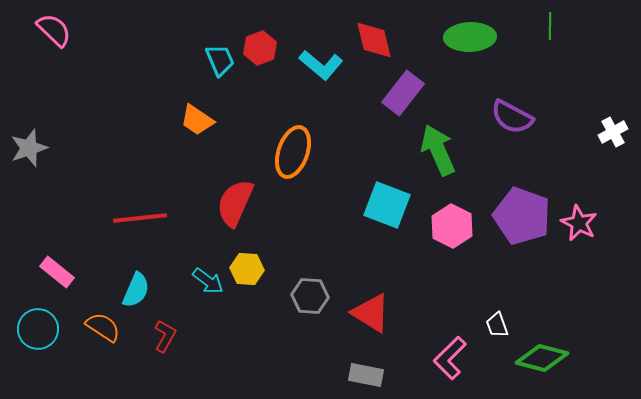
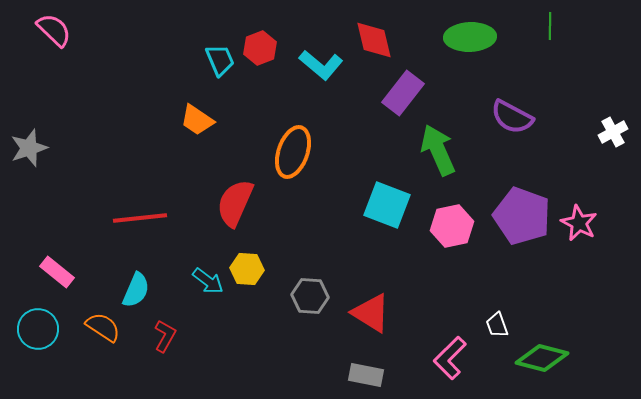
pink hexagon: rotated 21 degrees clockwise
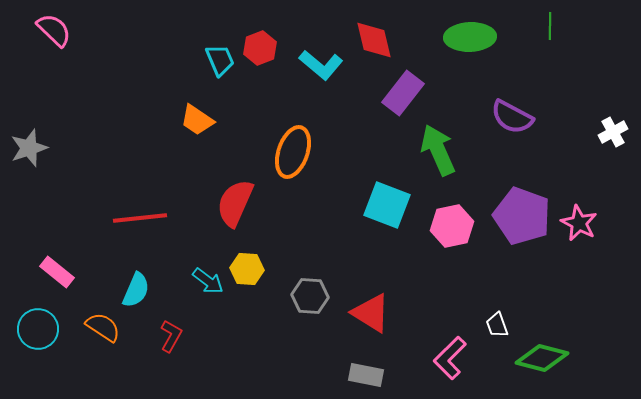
red L-shape: moved 6 px right
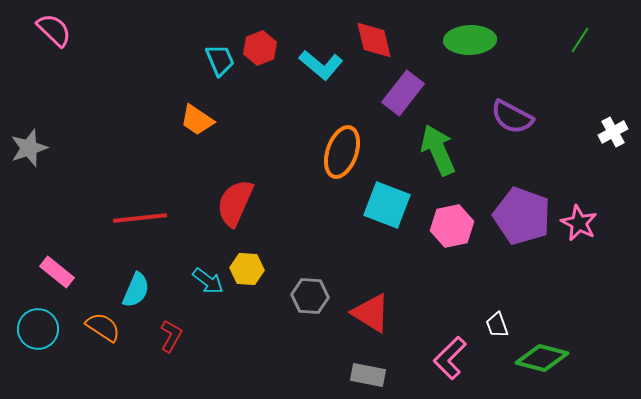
green line: moved 30 px right, 14 px down; rotated 32 degrees clockwise
green ellipse: moved 3 px down
orange ellipse: moved 49 px right
gray rectangle: moved 2 px right
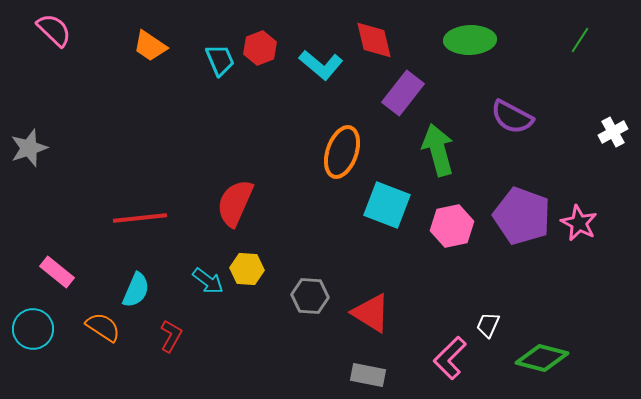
orange trapezoid: moved 47 px left, 74 px up
green arrow: rotated 9 degrees clockwise
white trapezoid: moved 9 px left; rotated 44 degrees clockwise
cyan circle: moved 5 px left
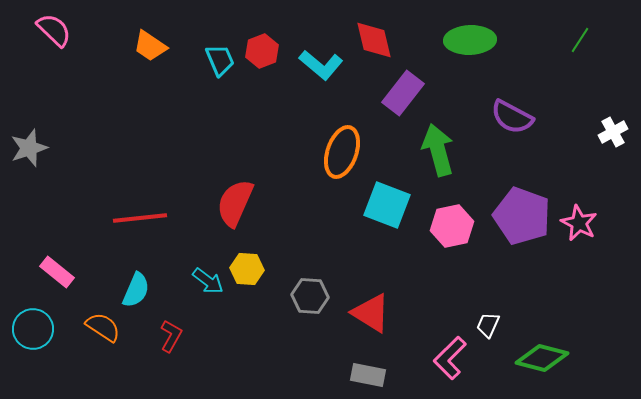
red hexagon: moved 2 px right, 3 px down
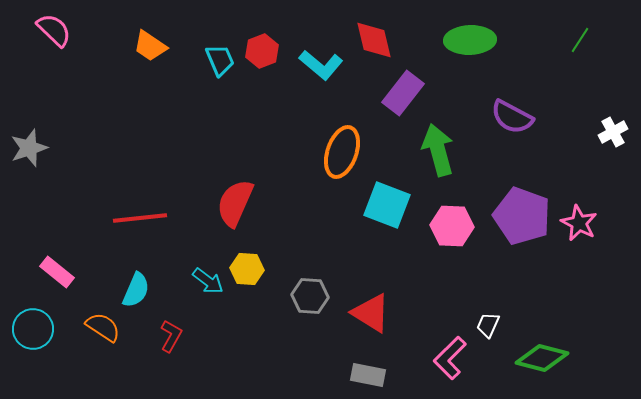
pink hexagon: rotated 15 degrees clockwise
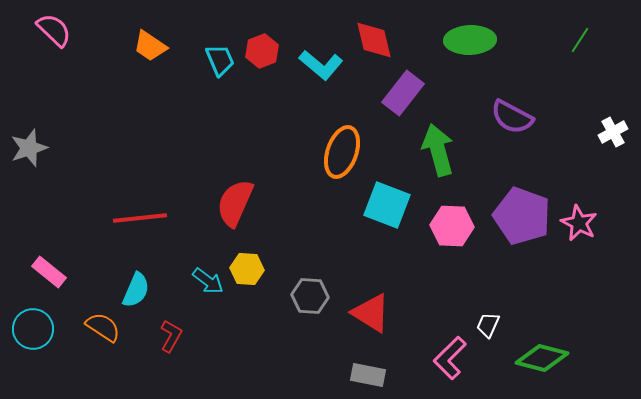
pink rectangle: moved 8 px left
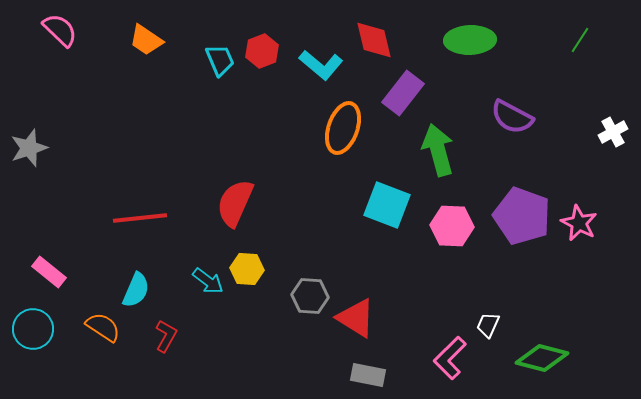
pink semicircle: moved 6 px right
orange trapezoid: moved 4 px left, 6 px up
orange ellipse: moved 1 px right, 24 px up
red triangle: moved 15 px left, 5 px down
red L-shape: moved 5 px left
